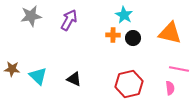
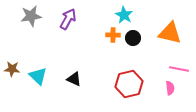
purple arrow: moved 1 px left, 1 px up
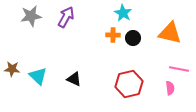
cyan star: moved 1 px left, 2 px up
purple arrow: moved 2 px left, 2 px up
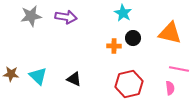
purple arrow: rotated 70 degrees clockwise
orange cross: moved 1 px right, 11 px down
brown star: moved 1 px left, 5 px down
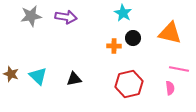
brown star: rotated 14 degrees clockwise
black triangle: rotated 35 degrees counterclockwise
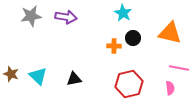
pink line: moved 1 px up
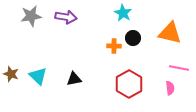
red hexagon: rotated 16 degrees counterclockwise
